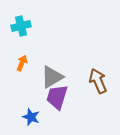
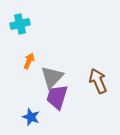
cyan cross: moved 1 px left, 2 px up
orange arrow: moved 7 px right, 2 px up
gray triangle: rotated 15 degrees counterclockwise
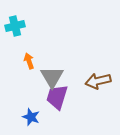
cyan cross: moved 5 px left, 2 px down
orange arrow: rotated 42 degrees counterclockwise
gray triangle: rotated 15 degrees counterclockwise
brown arrow: rotated 80 degrees counterclockwise
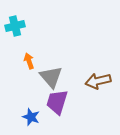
gray triangle: moved 1 px left; rotated 10 degrees counterclockwise
purple trapezoid: moved 5 px down
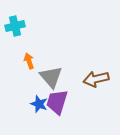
brown arrow: moved 2 px left, 2 px up
blue star: moved 8 px right, 13 px up
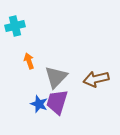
gray triangle: moved 5 px right; rotated 25 degrees clockwise
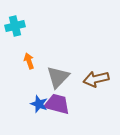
gray triangle: moved 2 px right
purple trapezoid: moved 2 px down; rotated 88 degrees clockwise
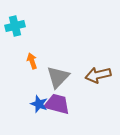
orange arrow: moved 3 px right
brown arrow: moved 2 px right, 4 px up
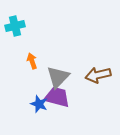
purple trapezoid: moved 7 px up
